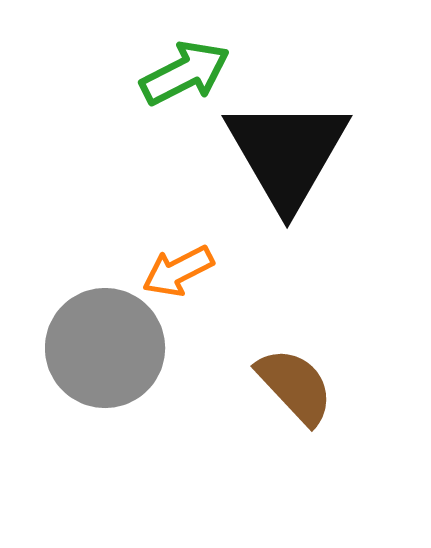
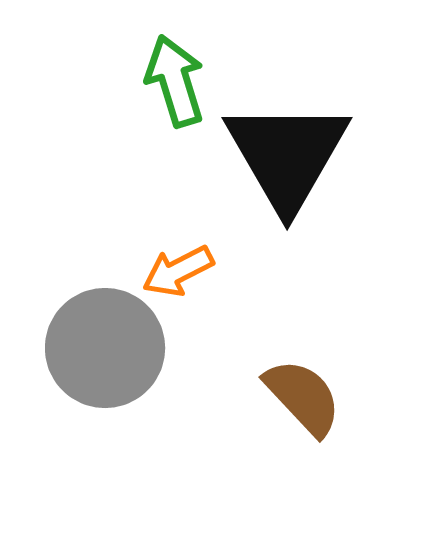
green arrow: moved 10 px left, 8 px down; rotated 80 degrees counterclockwise
black triangle: moved 2 px down
brown semicircle: moved 8 px right, 11 px down
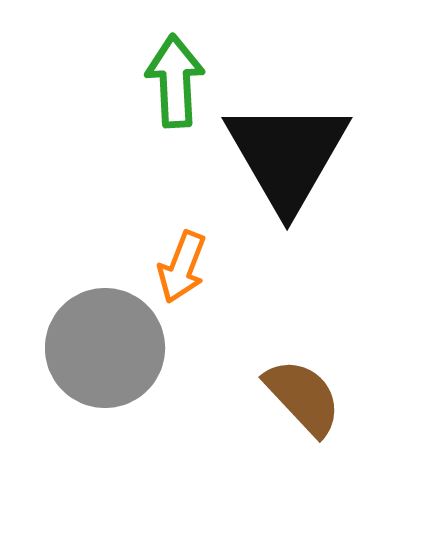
green arrow: rotated 14 degrees clockwise
orange arrow: moved 4 px right, 4 px up; rotated 42 degrees counterclockwise
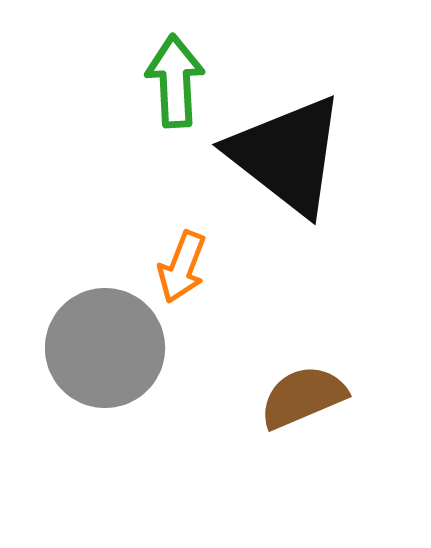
black triangle: rotated 22 degrees counterclockwise
brown semicircle: rotated 70 degrees counterclockwise
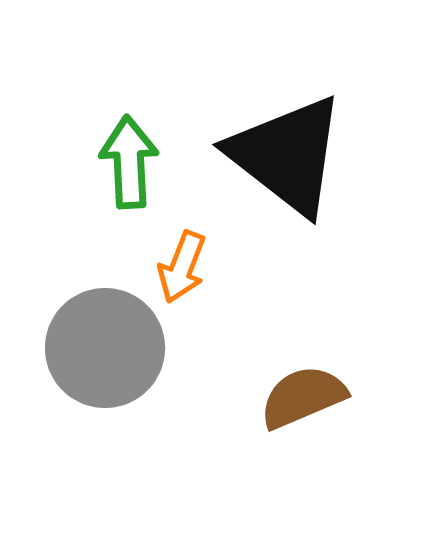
green arrow: moved 46 px left, 81 px down
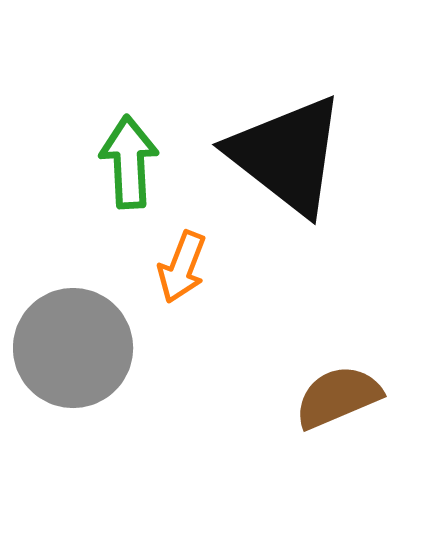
gray circle: moved 32 px left
brown semicircle: moved 35 px right
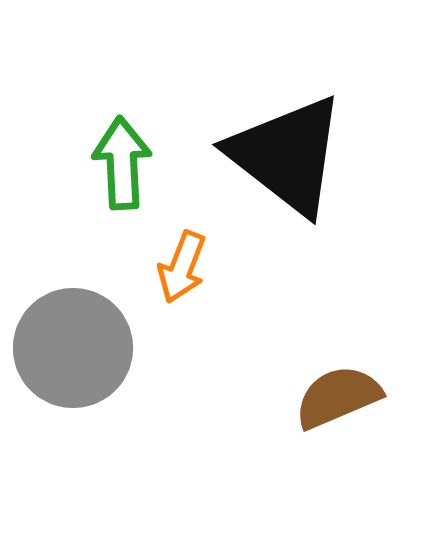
green arrow: moved 7 px left, 1 px down
